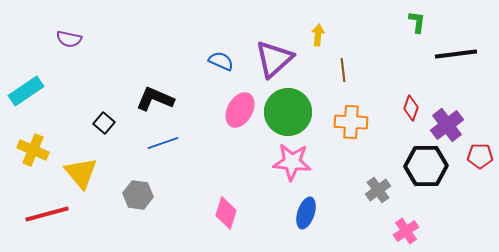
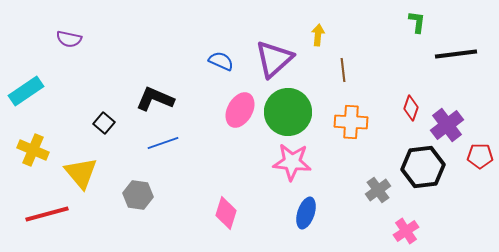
black hexagon: moved 3 px left, 1 px down; rotated 6 degrees counterclockwise
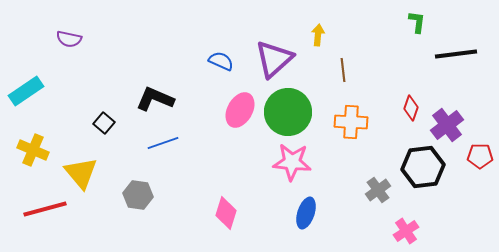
red line: moved 2 px left, 5 px up
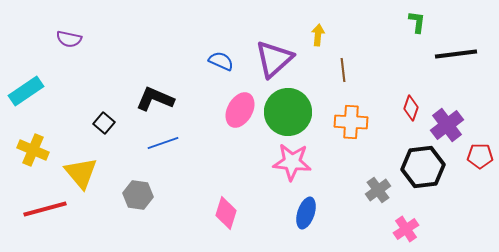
pink cross: moved 2 px up
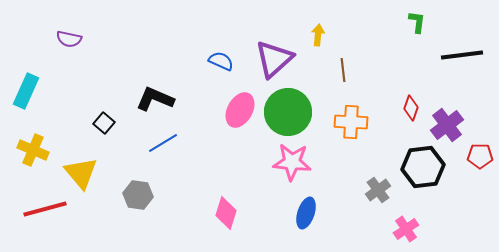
black line: moved 6 px right, 1 px down
cyan rectangle: rotated 32 degrees counterclockwise
blue line: rotated 12 degrees counterclockwise
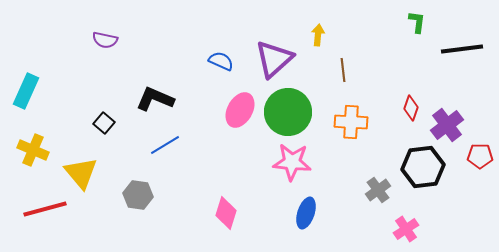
purple semicircle: moved 36 px right, 1 px down
black line: moved 6 px up
blue line: moved 2 px right, 2 px down
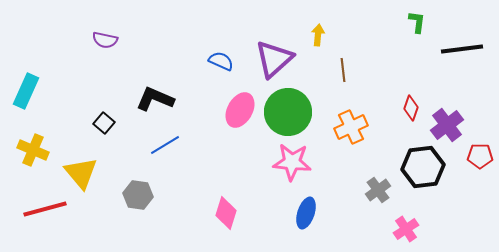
orange cross: moved 5 px down; rotated 28 degrees counterclockwise
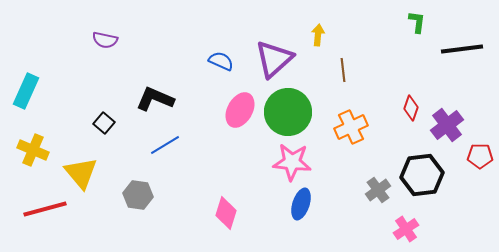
black hexagon: moved 1 px left, 8 px down
blue ellipse: moved 5 px left, 9 px up
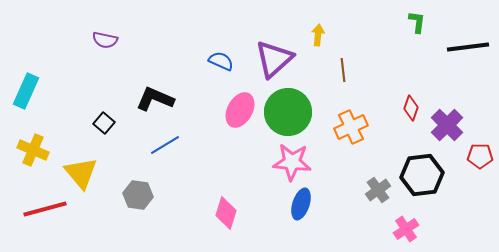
black line: moved 6 px right, 2 px up
purple cross: rotated 8 degrees counterclockwise
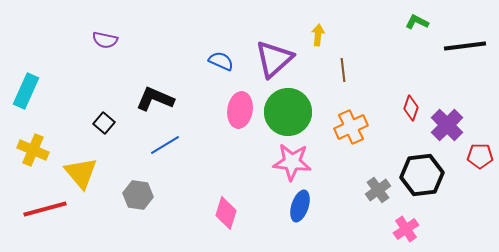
green L-shape: rotated 70 degrees counterclockwise
black line: moved 3 px left, 1 px up
pink ellipse: rotated 20 degrees counterclockwise
blue ellipse: moved 1 px left, 2 px down
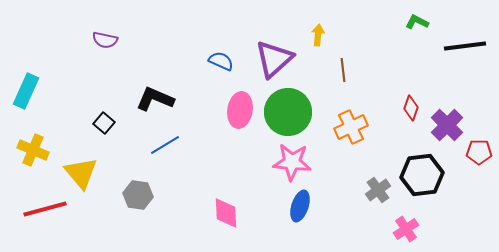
red pentagon: moved 1 px left, 4 px up
pink diamond: rotated 20 degrees counterclockwise
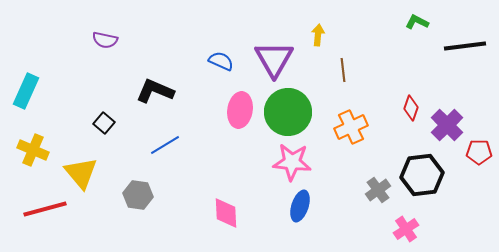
purple triangle: rotated 18 degrees counterclockwise
black L-shape: moved 8 px up
